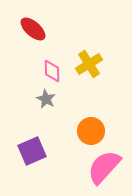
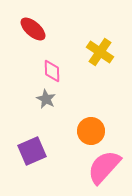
yellow cross: moved 11 px right, 12 px up; rotated 24 degrees counterclockwise
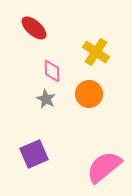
red ellipse: moved 1 px right, 1 px up
yellow cross: moved 4 px left
orange circle: moved 2 px left, 37 px up
purple square: moved 2 px right, 3 px down
pink semicircle: rotated 9 degrees clockwise
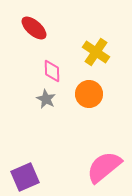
purple square: moved 9 px left, 23 px down
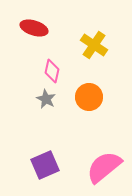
red ellipse: rotated 24 degrees counterclockwise
yellow cross: moved 2 px left, 7 px up
pink diamond: rotated 15 degrees clockwise
orange circle: moved 3 px down
purple square: moved 20 px right, 12 px up
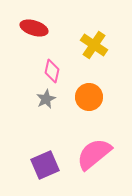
gray star: rotated 18 degrees clockwise
pink semicircle: moved 10 px left, 13 px up
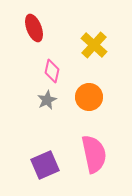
red ellipse: rotated 52 degrees clockwise
yellow cross: rotated 8 degrees clockwise
gray star: moved 1 px right, 1 px down
pink semicircle: rotated 117 degrees clockwise
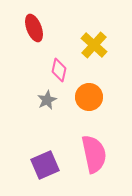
pink diamond: moved 7 px right, 1 px up
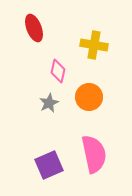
yellow cross: rotated 32 degrees counterclockwise
pink diamond: moved 1 px left, 1 px down
gray star: moved 2 px right, 3 px down
purple square: moved 4 px right
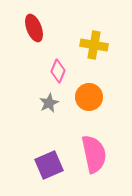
pink diamond: rotated 10 degrees clockwise
